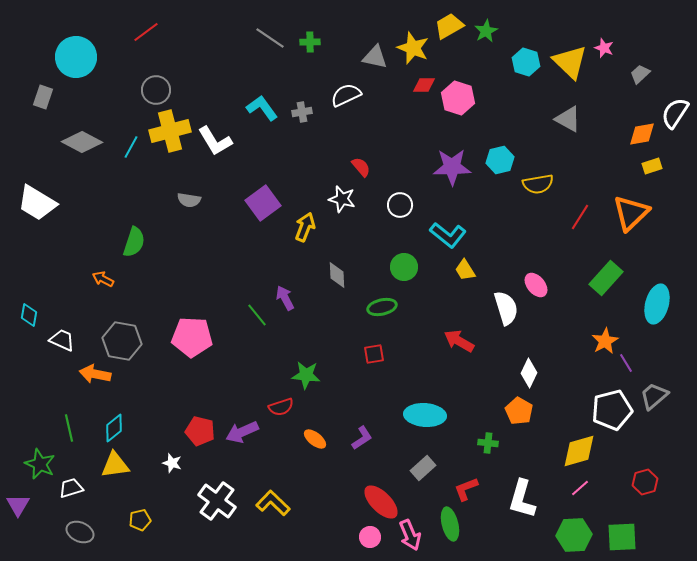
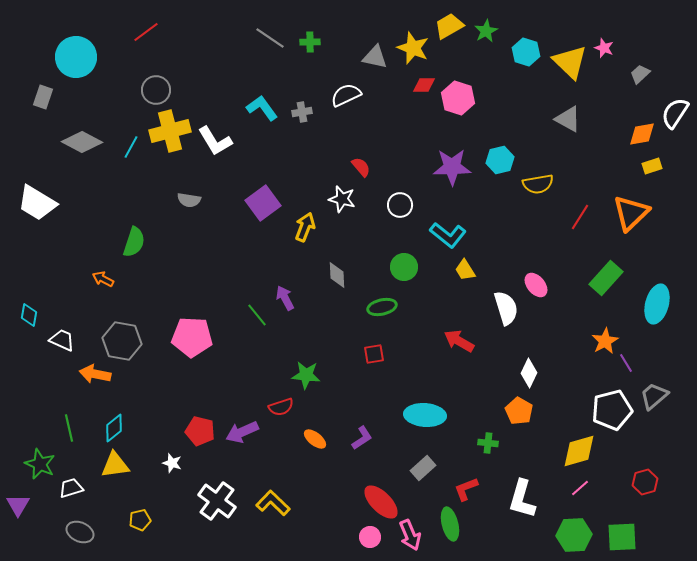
cyan hexagon at (526, 62): moved 10 px up
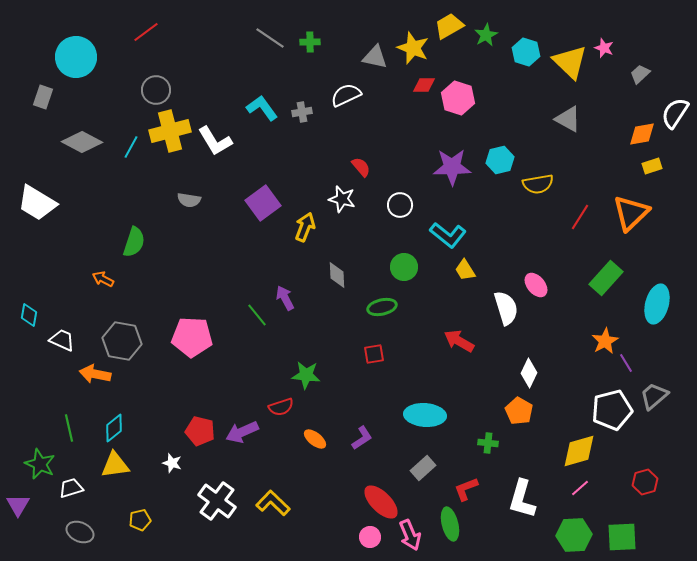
green star at (486, 31): moved 4 px down
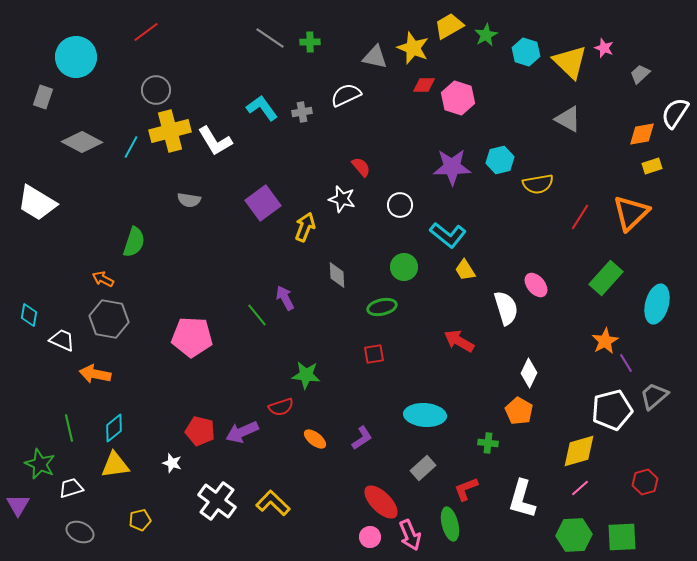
gray hexagon at (122, 341): moved 13 px left, 22 px up
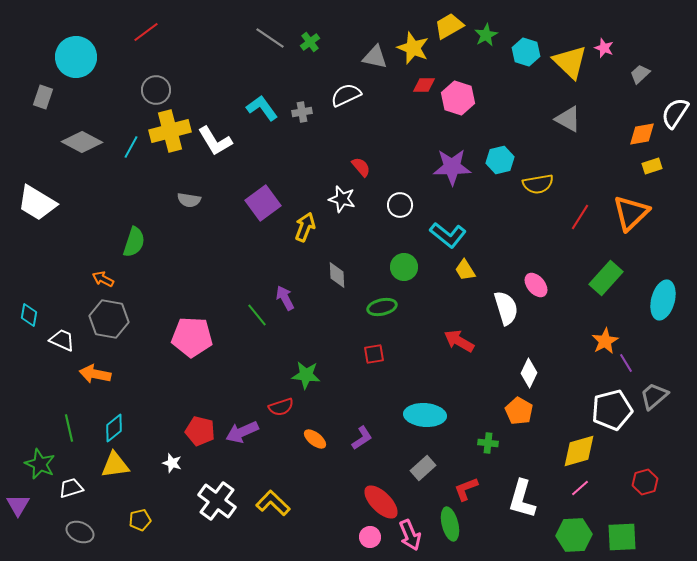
green cross at (310, 42): rotated 36 degrees counterclockwise
cyan ellipse at (657, 304): moved 6 px right, 4 px up
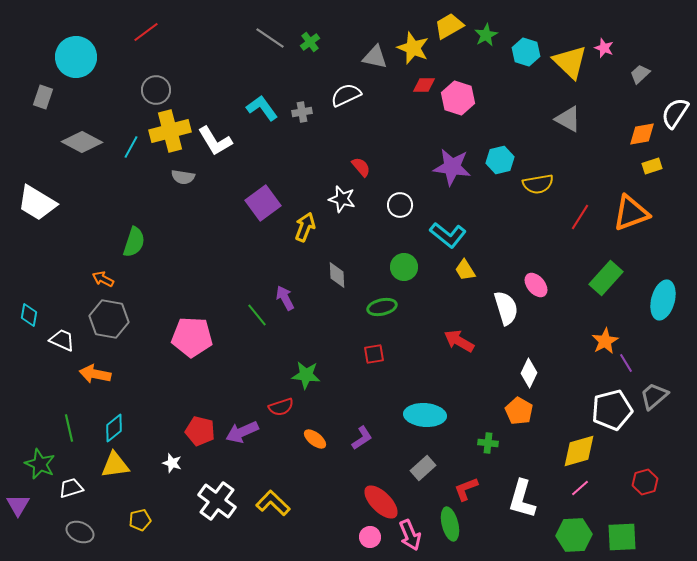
purple star at (452, 167): rotated 9 degrees clockwise
gray semicircle at (189, 200): moved 6 px left, 23 px up
orange triangle at (631, 213): rotated 24 degrees clockwise
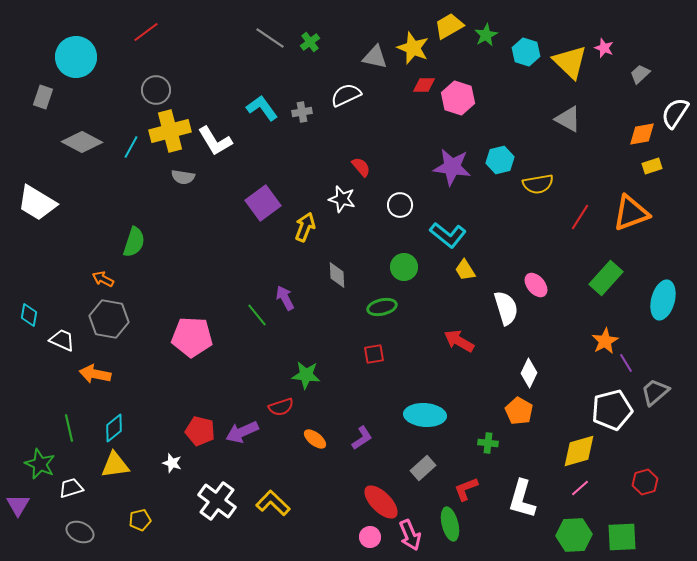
gray trapezoid at (654, 396): moved 1 px right, 4 px up
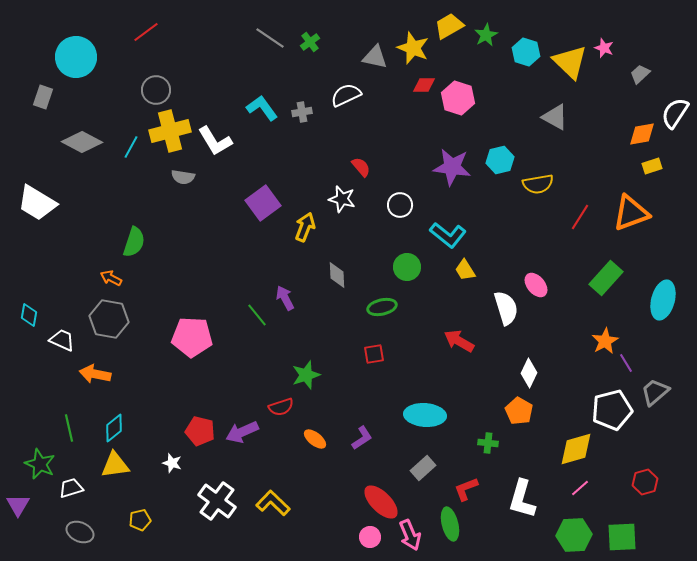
gray triangle at (568, 119): moved 13 px left, 2 px up
green circle at (404, 267): moved 3 px right
orange arrow at (103, 279): moved 8 px right, 1 px up
green star at (306, 375): rotated 24 degrees counterclockwise
yellow diamond at (579, 451): moved 3 px left, 2 px up
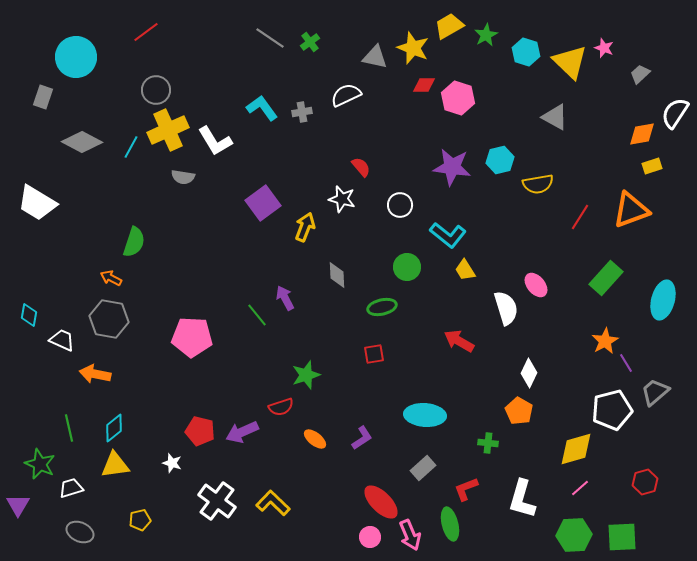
yellow cross at (170, 131): moved 2 px left, 1 px up; rotated 9 degrees counterclockwise
orange triangle at (631, 213): moved 3 px up
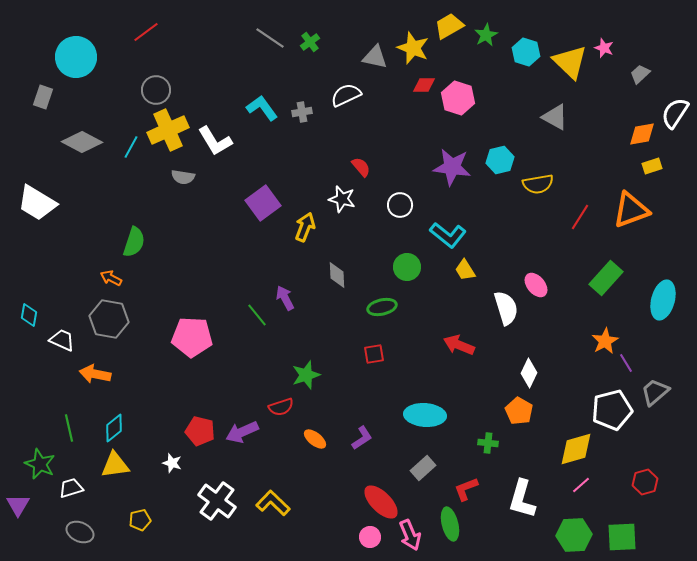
red arrow at (459, 341): moved 4 px down; rotated 8 degrees counterclockwise
pink line at (580, 488): moved 1 px right, 3 px up
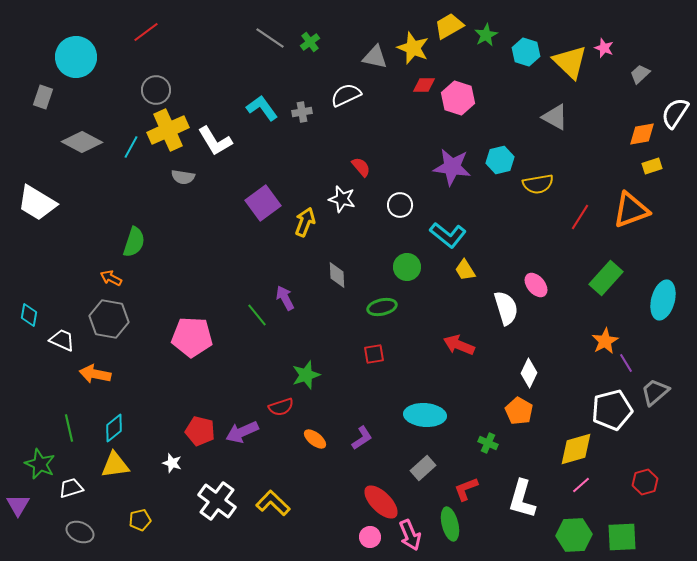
yellow arrow at (305, 227): moved 5 px up
green cross at (488, 443): rotated 18 degrees clockwise
